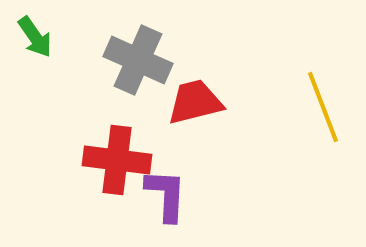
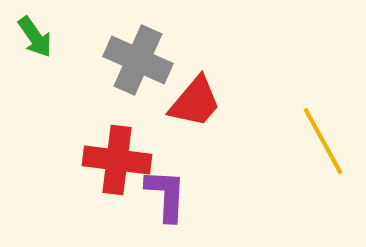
red trapezoid: rotated 144 degrees clockwise
yellow line: moved 34 px down; rotated 8 degrees counterclockwise
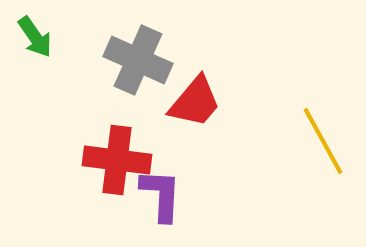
purple L-shape: moved 5 px left
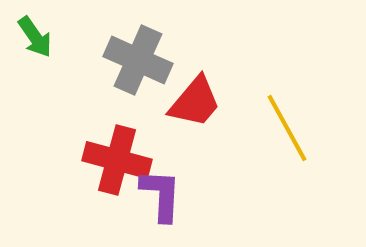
yellow line: moved 36 px left, 13 px up
red cross: rotated 8 degrees clockwise
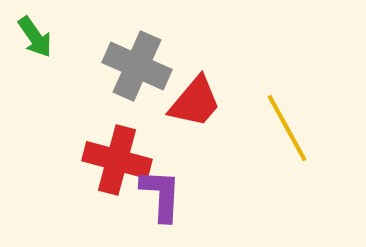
gray cross: moved 1 px left, 6 px down
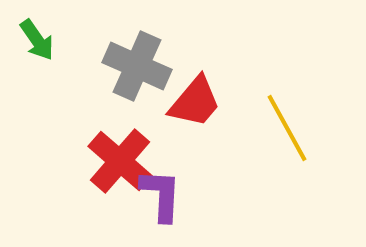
green arrow: moved 2 px right, 3 px down
red cross: moved 3 px right, 1 px down; rotated 26 degrees clockwise
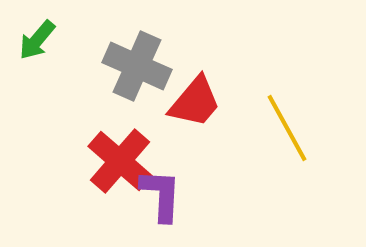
green arrow: rotated 75 degrees clockwise
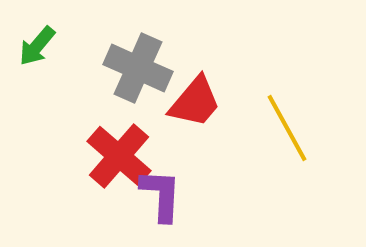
green arrow: moved 6 px down
gray cross: moved 1 px right, 2 px down
red cross: moved 1 px left, 5 px up
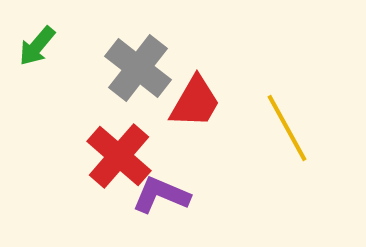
gray cross: rotated 14 degrees clockwise
red trapezoid: rotated 10 degrees counterclockwise
purple L-shape: rotated 70 degrees counterclockwise
